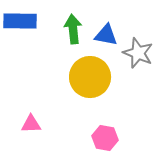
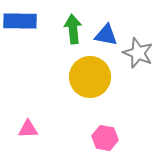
pink triangle: moved 3 px left, 5 px down
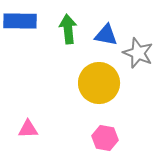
green arrow: moved 5 px left
yellow circle: moved 9 px right, 6 px down
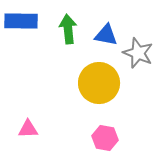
blue rectangle: moved 1 px right
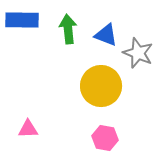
blue rectangle: moved 1 px right, 1 px up
blue triangle: rotated 10 degrees clockwise
yellow circle: moved 2 px right, 3 px down
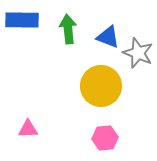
blue triangle: moved 2 px right, 2 px down
pink hexagon: rotated 15 degrees counterclockwise
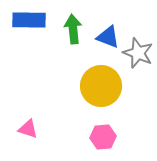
blue rectangle: moved 7 px right
green arrow: moved 5 px right
pink triangle: rotated 20 degrees clockwise
pink hexagon: moved 2 px left, 1 px up
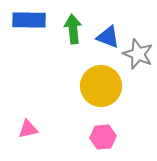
gray star: moved 1 px down
pink triangle: rotated 30 degrees counterclockwise
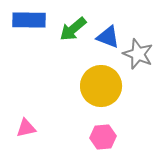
green arrow: rotated 124 degrees counterclockwise
pink triangle: moved 2 px left, 1 px up
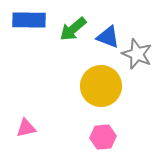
gray star: moved 1 px left
